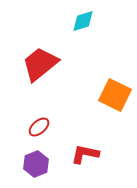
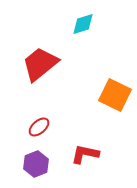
cyan diamond: moved 3 px down
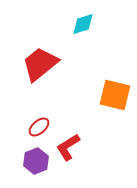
orange square: rotated 12 degrees counterclockwise
red L-shape: moved 17 px left, 7 px up; rotated 44 degrees counterclockwise
purple hexagon: moved 3 px up
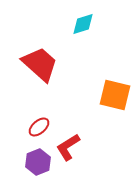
red trapezoid: rotated 81 degrees clockwise
purple hexagon: moved 2 px right, 1 px down
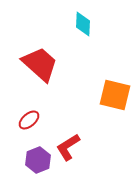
cyan diamond: rotated 70 degrees counterclockwise
red ellipse: moved 10 px left, 7 px up
purple hexagon: moved 2 px up
